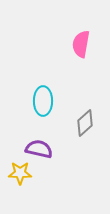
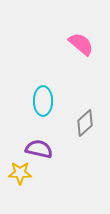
pink semicircle: rotated 120 degrees clockwise
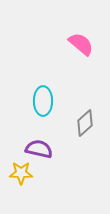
yellow star: moved 1 px right
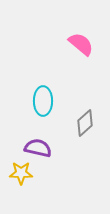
purple semicircle: moved 1 px left, 1 px up
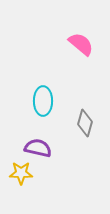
gray diamond: rotated 32 degrees counterclockwise
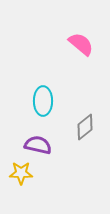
gray diamond: moved 4 px down; rotated 36 degrees clockwise
purple semicircle: moved 3 px up
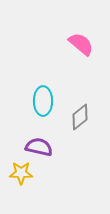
gray diamond: moved 5 px left, 10 px up
purple semicircle: moved 1 px right, 2 px down
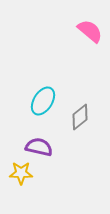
pink semicircle: moved 9 px right, 13 px up
cyan ellipse: rotated 32 degrees clockwise
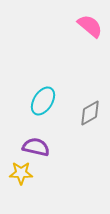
pink semicircle: moved 5 px up
gray diamond: moved 10 px right, 4 px up; rotated 8 degrees clockwise
purple semicircle: moved 3 px left
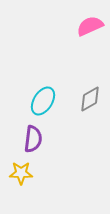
pink semicircle: rotated 64 degrees counterclockwise
gray diamond: moved 14 px up
purple semicircle: moved 3 px left, 8 px up; rotated 84 degrees clockwise
